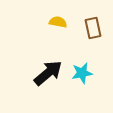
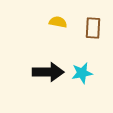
brown rectangle: rotated 15 degrees clockwise
black arrow: moved 1 px up; rotated 40 degrees clockwise
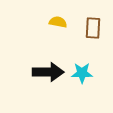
cyan star: rotated 10 degrees clockwise
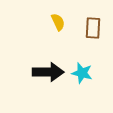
yellow semicircle: rotated 54 degrees clockwise
cyan star: rotated 15 degrees clockwise
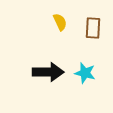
yellow semicircle: moved 2 px right
cyan star: moved 3 px right
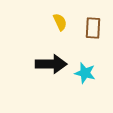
black arrow: moved 3 px right, 8 px up
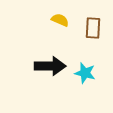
yellow semicircle: moved 2 px up; rotated 42 degrees counterclockwise
black arrow: moved 1 px left, 2 px down
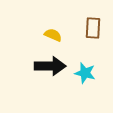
yellow semicircle: moved 7 px left, 15 px down
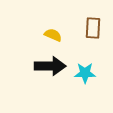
cyan star: rotated 15 degrees counterclockwise
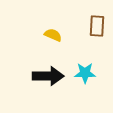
brown rectangle: moved 4 px right, 2 px up
black arrow: moved 2 px left, 10 px down
